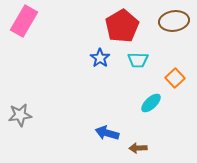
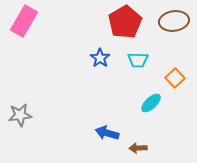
red pentagon: moved 3 px right, 4 px up
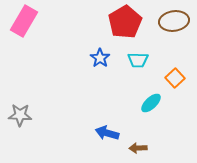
gray star: rotated 10 degrees clockwise
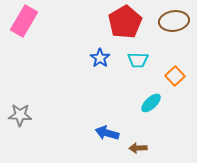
orange square: moved 2 px up
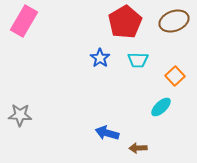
brown ellipse: rotated 12 degrees counterclockwise
cyan ellipse: moved 10 px right, 4 px down
